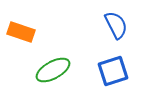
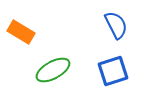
orange rectangle: rotated 12 degrees clockwise
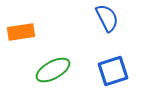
blue semicircle: moved 9 px left, 7 px up
orange rectangle: rotated 40 degrees counterclockwise
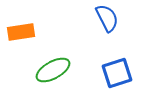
blue square: moved 4 px right, 2 px down
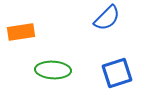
blue semicircle: rotated 72 degrees clockwise
green ellipse: rotated 32 degrees clockwise
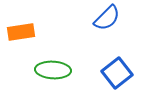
blue square: rotated 20 degrees counterclockwise
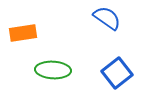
blue semicircle: rotated 100 degrees counterclockwise
orange rectangle: moved 2 px right, 1 px down
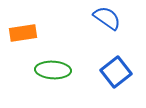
blue square: moved 1 px left, 1 px up
